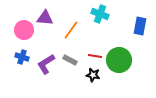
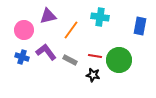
cyan cross: moved 3 px down; rotated 12 degrees counterclockwise
purple triangle: moved 3 px right, 2 px up; rotated 18 degrees counterclockwise
purple L-shape: moved 12 px up; rotated 85 degrees clockwise
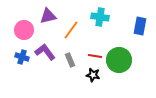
purple L-shape: moved 1 px left
gray rectangle: rotated 40 degrees clockwise
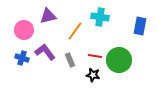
orange line: moved 4 px right, 1 px down
blue cross: moved 1 px down
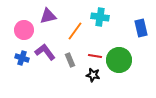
blue rectangle: moved 1 px right, 2 px down; rotated 24 degrees counterclockwise
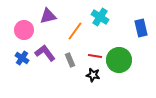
cyan cross: rotated 24 degrees clockwise
purple L-shape: moved 1 px down
blue cross: rotated 16 degrees clockwise
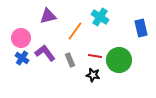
pink circle: moved 3 px left, 8 px down
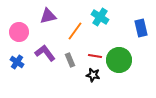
pink circle: moved 2 px left, 6 px up
blue cross: moved 5 px left, 4 px down
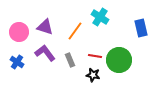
purple triangle: moved 3 px left, 11 px down; rotated 30 degrees clockwise
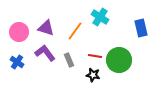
purple triangle: moved 1 px right, 1 px down
gray rectangle: moved 1 px left
